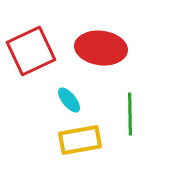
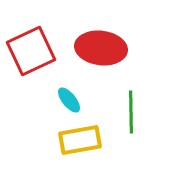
green line: moved 1 px right, 2 px up
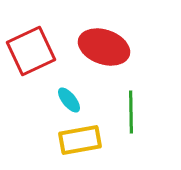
red ellipse: moved 3 px right, 1 px up; rotated 12 degrees clockwise
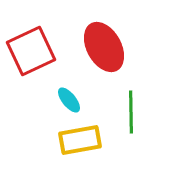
red ellipse: rotated 42 degrees clockwise
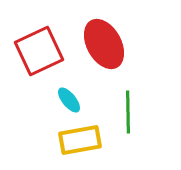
red ellipse: moved 3 px up
red square: moved 8 px right
green line: moved 3 px left
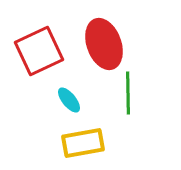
red ellipse: rotated 9 degrees clockwise
green line: moved 19 px up
yellow rectangle: moved 3 px right, 3 px down
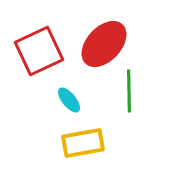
red ellipse: rotated 63 degrees clockwise
green line: moved 1 px right, 2 px up
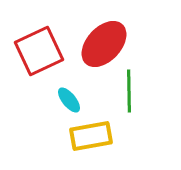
yellow rectangle: moved 8 px right, 7 px up
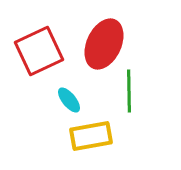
red ellipse: rotated 18 degrees counterclockwise
